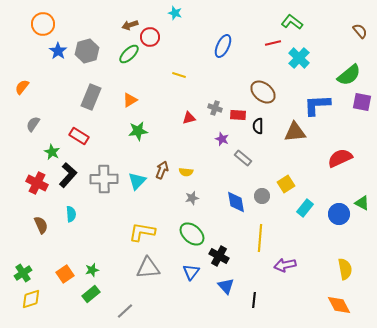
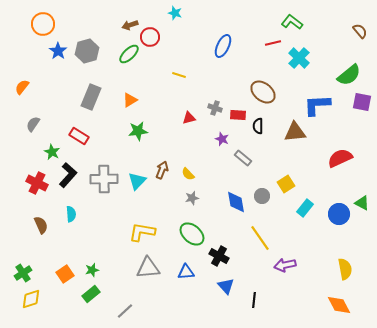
yellow semicircle at (186, 172): moved 2 px right, 2 px down; rotated 40 degrees clockwise
yellow line at (260, 238): rotated 40 degrees counterclockwise
blue triangle at (191, 272): moved 5 px left; rotated 48 degrees clockwise
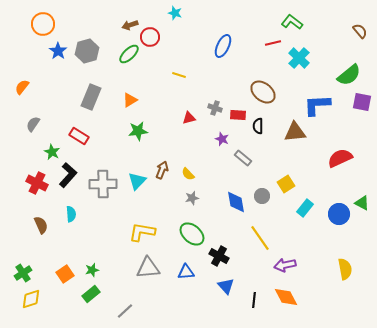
gray cross at (104, 179): moved 1 px left, 5 px down
orange diamond at (339, 305): moved 53 px left, 8 px up
